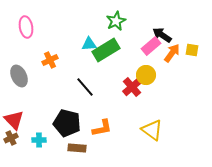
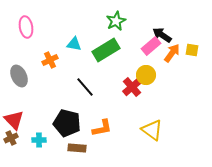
cyan triangle: moved 15 px left; rotated 14 degrees clockwise
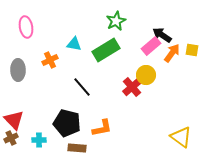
gray ellipse: moved 1 px left, 6 px up; rotated 25 degrees clockwise
black line: moved 3 px left
yellow triangle: moved 29 px right, 7 px down
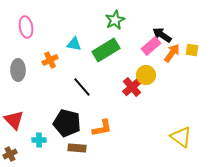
green star: moved 1 px left, 1 px up
brown cross: moved 1 px left, 16 px down
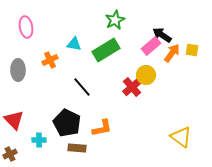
black pentagon: rotated 12 degrees clockwise
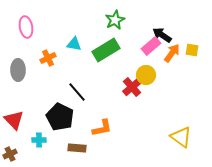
orange cross: moved 2 px left, 2 px up
black line: moved 5 px left, 5 px down
black pentagon: moved 7 px left, 6 px up
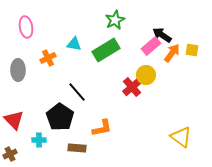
black pentagon: rotated 8 degrees clockwise
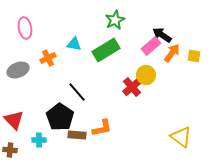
pink ellipse: moved 1 px left, 1 px down
yellow square: moved 2 px right, 6 px down
gray ellipse: rotated 70 degrees clockwise
brown rectangle: moved 13 px up
brown cross: moved 4 px up; rotated 32 degrees clockwise
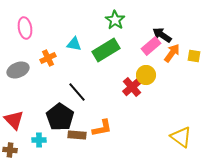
green star: rotated 12 degrees counterclockwise
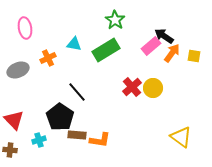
black arrow: moved 2 px right, 1 px down
yellow circle: moved 7 px right, 13 px down
orange L-shape: moved 2 px left, 12 px down; rotated 20 degrees clockwise
cyan cross: rotated 16 degrees counterclockwise
